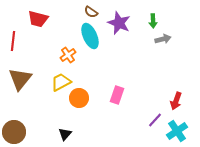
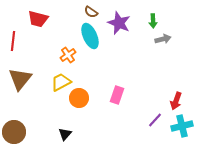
cyan cross: moved 5 px right, 5 px up; rotated 20 degrees clockwise
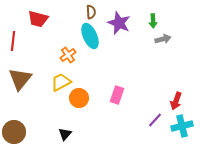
brown semicircle: rotated 128 degrees counterclockwise
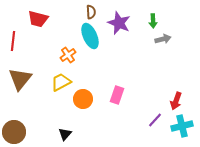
orange circle: moved 4 px right, 1 px down
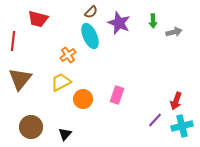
brown semicircle: rotated 48 degrees clockwise
gray arrow: moved 11 px right, 7 px up
brown circle: moved 17 px right, 5 px up
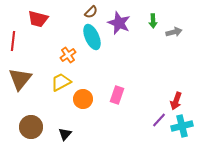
cyan ellipse: moved 2 px right, 1 px down
purple line: moved 4 px right
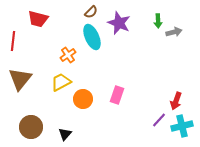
green arrow: moved 5 px right
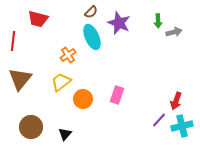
yellow trapezoid: rotated 10 degrees counterclockwise
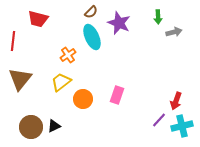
green arrow: moved 4 px up
black triangle: moved 11 px left, 8 px up; rotated 24 degrees clockwise
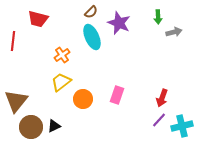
orange cross: moved 6 px left
brown triangle: moved 4 px left, 22 px down
red arrow: moved 14 px left, 3 px up
